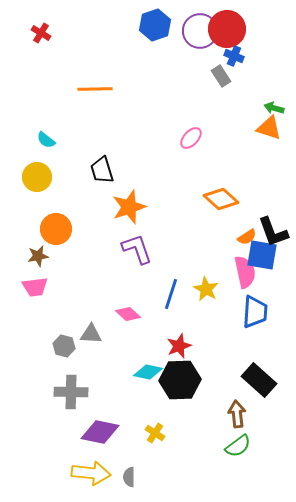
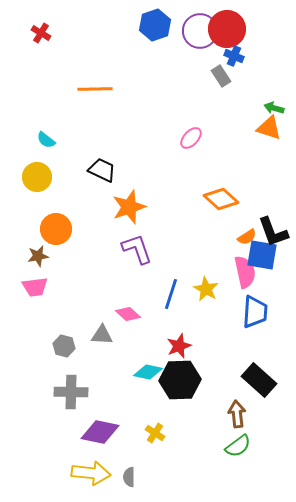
black trapezoid: rotated 132 degrees clockwise
gray triangle: moved 11 px right, 1 px down
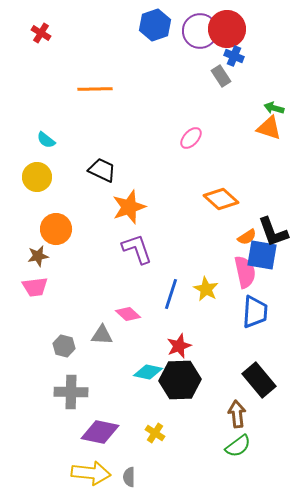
black rectangle: rotated 8 degrees clockwise
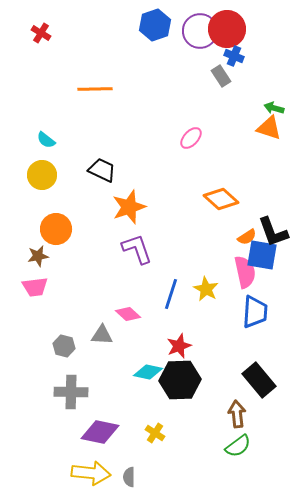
yellow circle: moved 5 px right, 2 px up
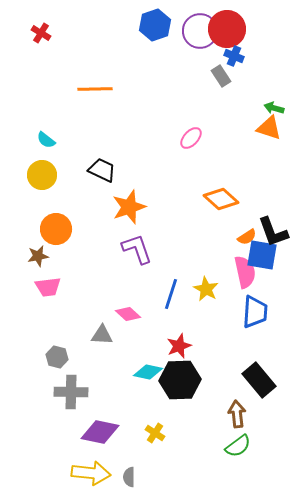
pink trapezoid: moved 13 px right
gray hexagon: moved 7 px left, 11 px down
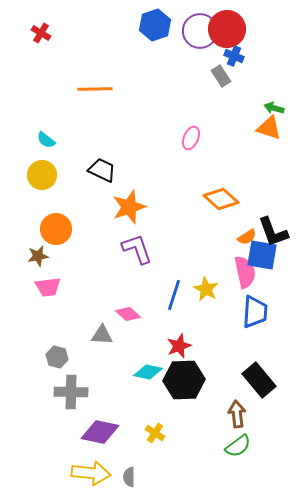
pink ellipse: rotated 20 degrees counterclockwise
blue line: moved 3 px right, 1 px down
black hexagon: moved 4 px right
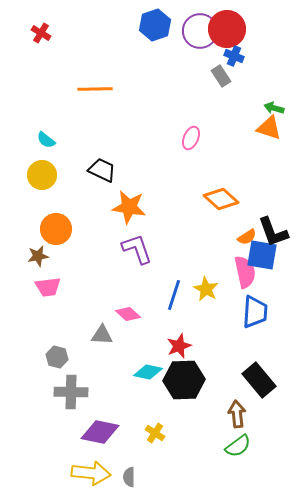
orange star: rotated 28 degrees clockwise
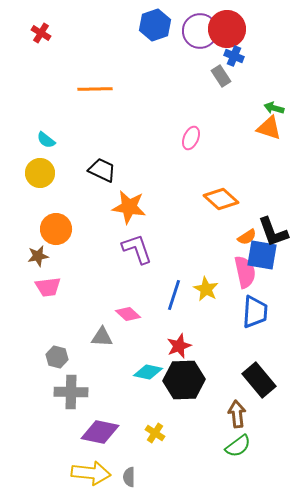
yellow circle: moved 2 px left, 2 px up
gray triangle: moved 2 px down
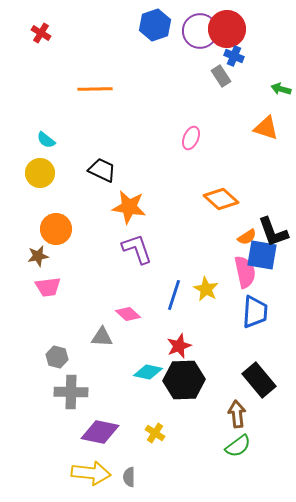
green arrow: moved 7 px right, 19 px up
orange triangle: moved 3 px left
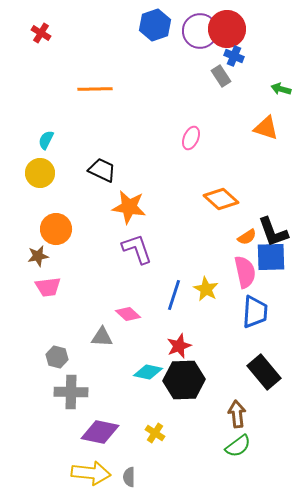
cyan semicircle: rotated 78 degrees clockwise
blue square: moved 9 px right, 2 px down; rotated 12 degrees counterclockwise
black rectangle: moved 5 px right, 8 px up
